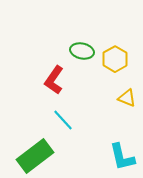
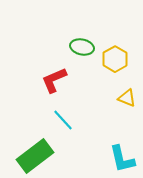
green ellipse: moved 4 px up
red L-shape: rotated 32 degrees clockwise
cyan L-shape: moved 2 px down
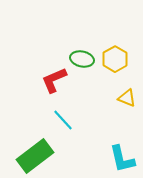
green ellipse: moved 12 px down
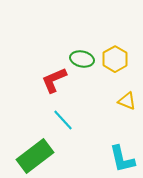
yellow triangle: moved 3 px down
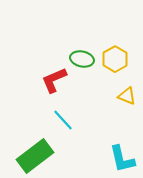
yellow triangle: moved 5 px up
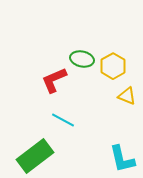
yellow hexagon: moved 2 px left, 7 px down
cyan line: rotated 20 degrees counterclockwise
